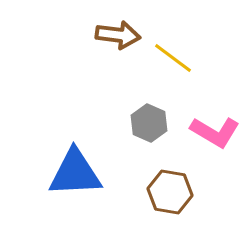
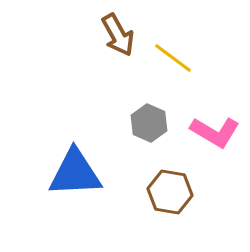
brown arrow: rotated 54 degrees clockwise
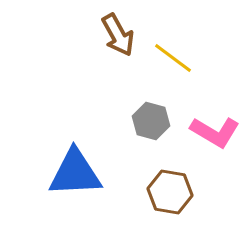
gray hexagon: moved 2 px right, 2 px up; rotated 9 degrees counterclockwise
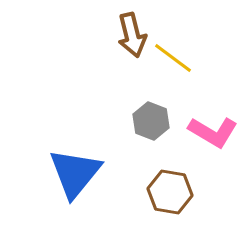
brown arrow: moved 14 px right; rotated 15 degrees clockwise
gray hexagon: rotated 6 degrees clockwise
pink L-shape: moved 2 px left
blue triangle: rotated 48 degrees counterclockwise
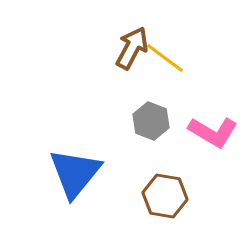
brown arrow: moved 13 px down; rotated 138 degrees counterclockwise
yellow line: moved 8 px left
brown hexagon: moved 5 px left, 4 px down
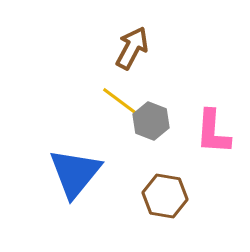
yellow line: moved 44 px left, 44 px down
pink L-shape: rotated 63 degrees clockwise
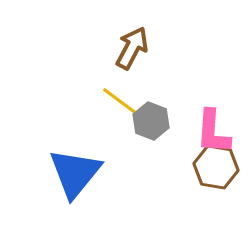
brown hexagon: moved 51 px right, 29 px up
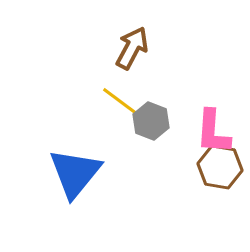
brown hexagon: moved 4 px right
